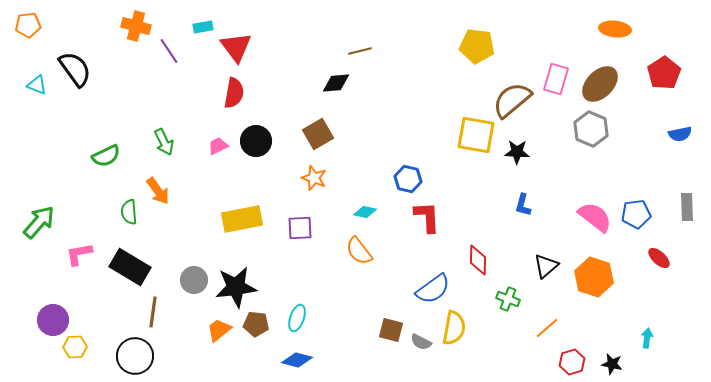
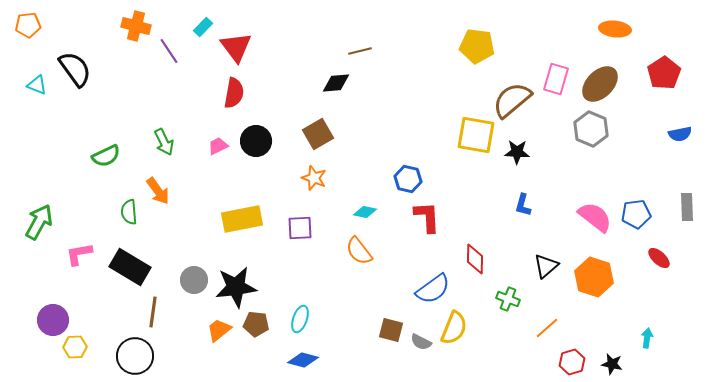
cyan rectangle at (203, 27): rotated 36 degrees counterclockwise
green arrow at (39, 222): rotated 12 degrees counterclockwise
red diamond at (478, 260): moved 3 px left, 1 px up
cyan ellipse at (297, 318): moved 3 px right, 1 px down
yellow semicircle at (454, 328): rotated 12 degrees clockwise
blue diamond at (297, 360): moved 6 px right
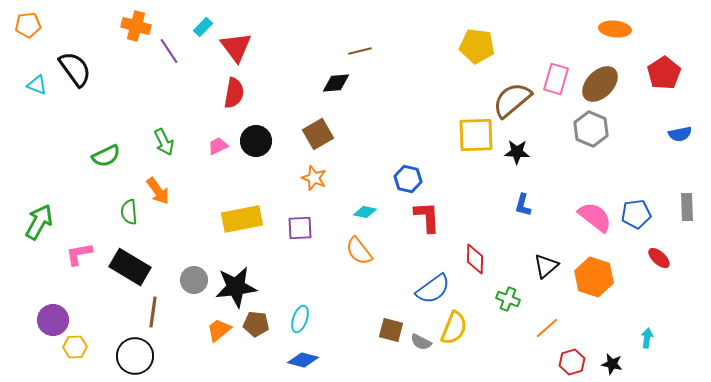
yellow square at (476, 135): rotated 12 degrees counterclockwise
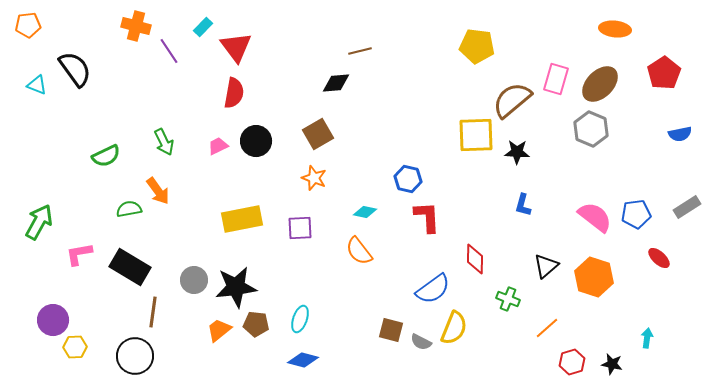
gray rectangle at (687, 207): rotated 60 degrees clockwise
green semicircle at (129, 212): moved 3 px up; rotated 85 degrees clockwise
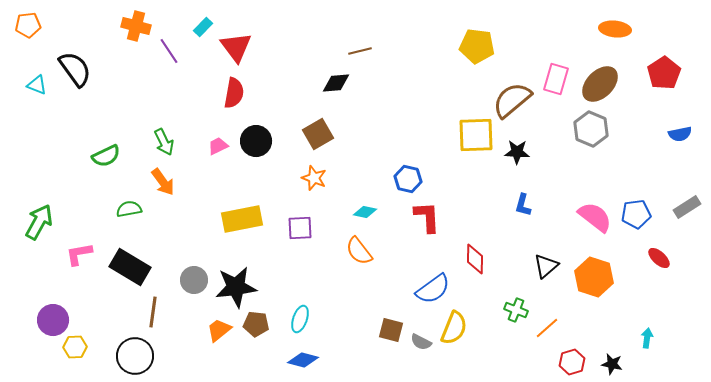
orange arrow at (158, 191): moved 5 px right, 9 px up
green cross at (508, 299): moved 8 px right, 11 px down
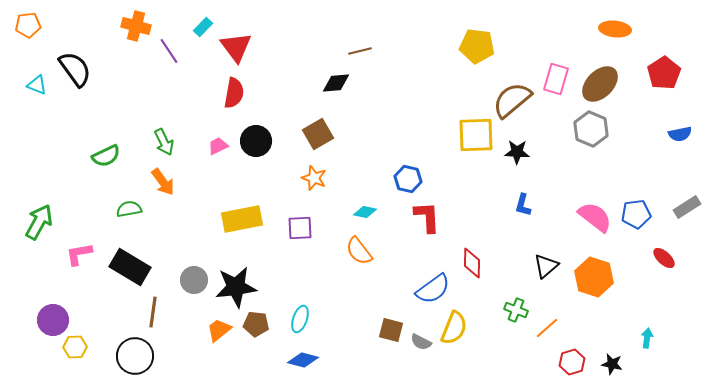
red ellipse at (659, 258): moved 5 px right
red diamond at (475, 259): moved 3 px left, 4 px down
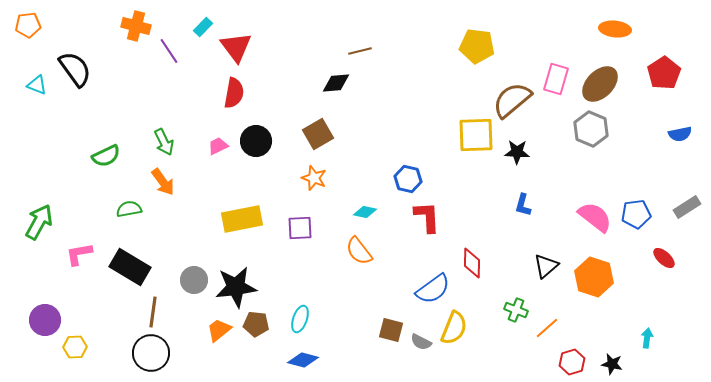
purple circle at (53, 320): moved 8 px left
black circle at (135, 356): moved 16 px right, 3 px up
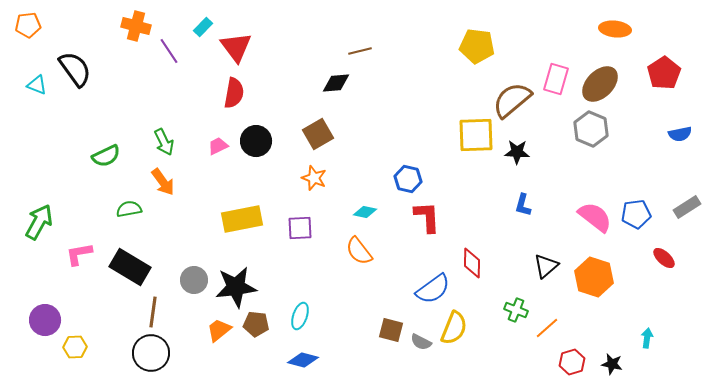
cyan ellipse at (300, 319): moved 3 px up
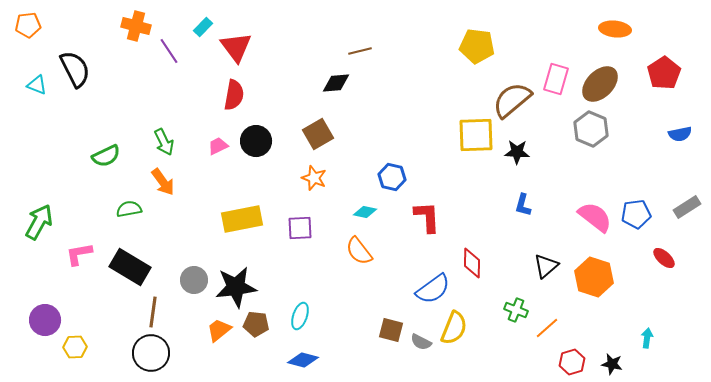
black semicircle at (75, 69): rotated 9 degrees clockwise
red semicircle at (234, 93): moved 2 px down
blue hexagon at (408, 179): moved 16 px left, 2 px up
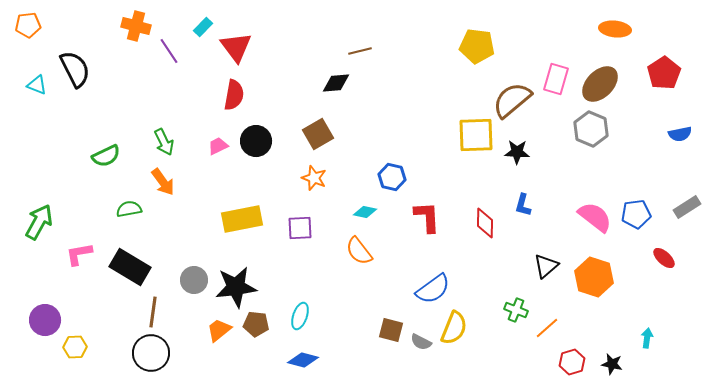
red diamond at (472, 263): moved 13 px right, 40 px up
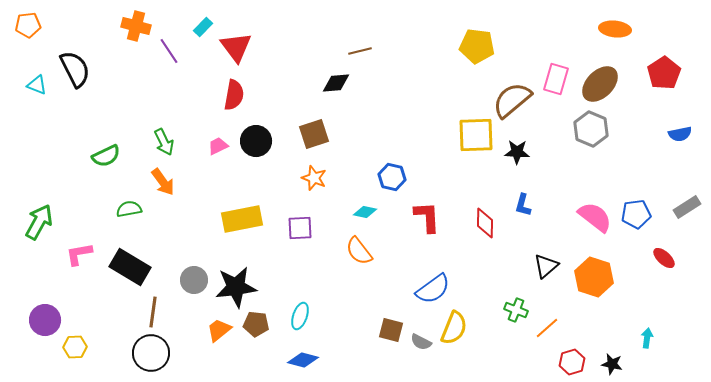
brown square at (318, 134): moved 4 px left; rotated 12 degrees clockwise
